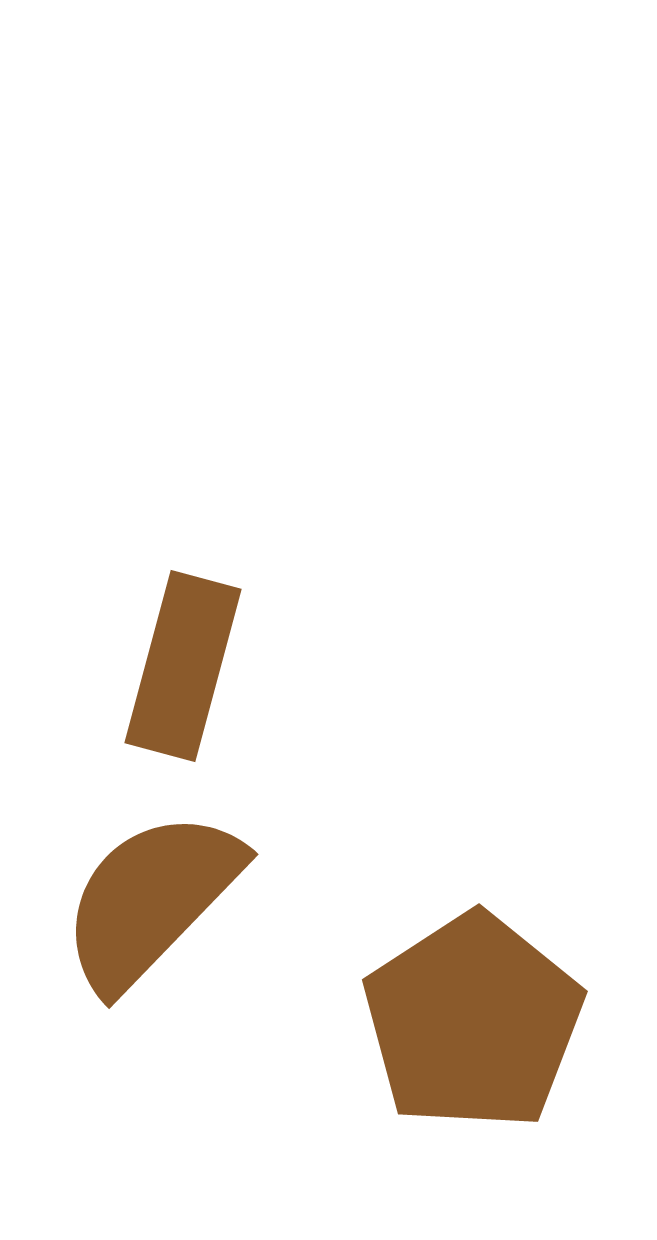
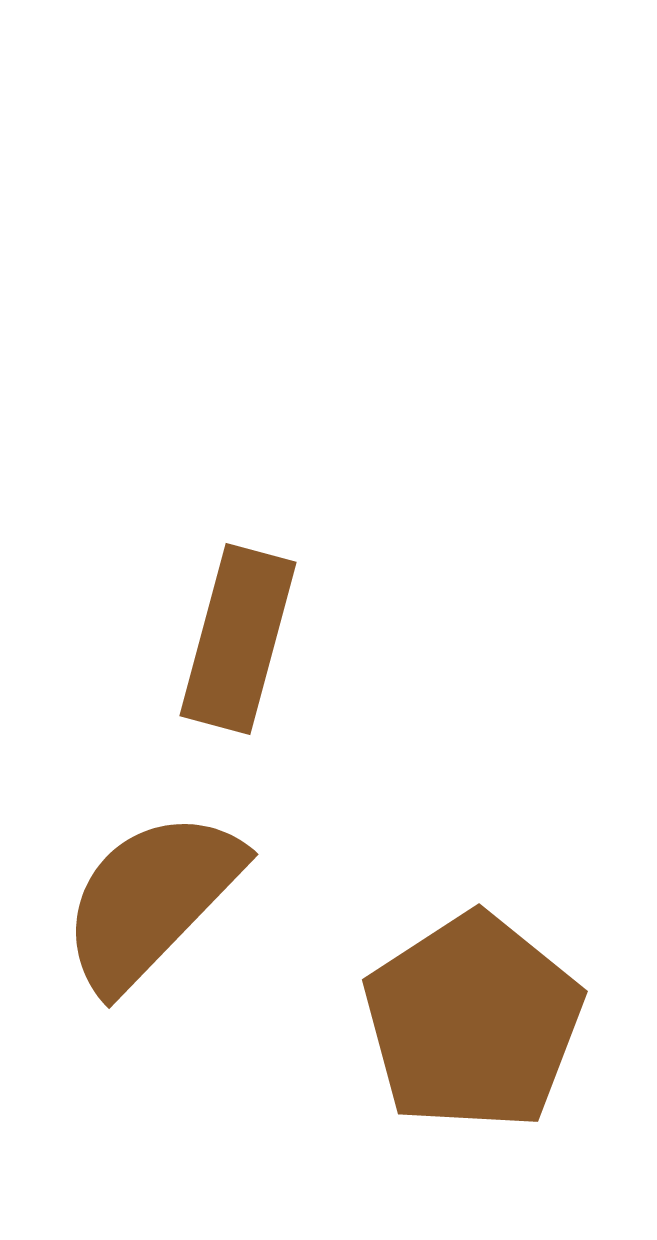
brown rectangle: moved 55 px right, 27 px up
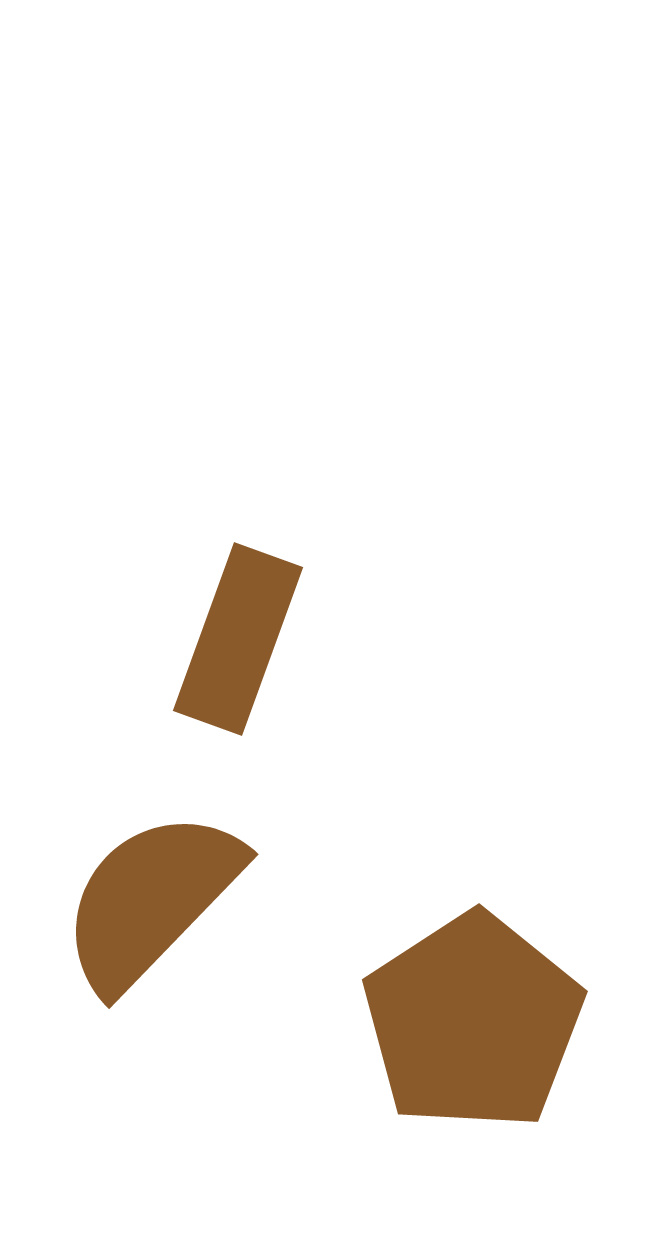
brown rectangle: rotated 5 degrees clockwise
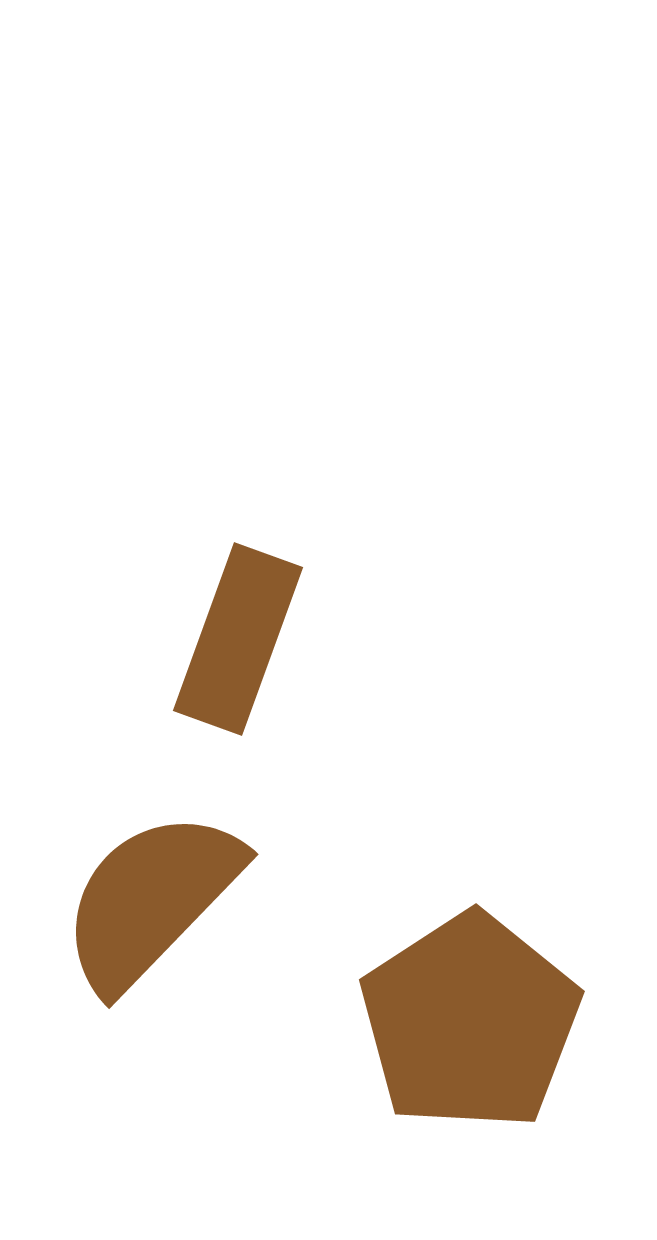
brown pentagon: moved 3 px left
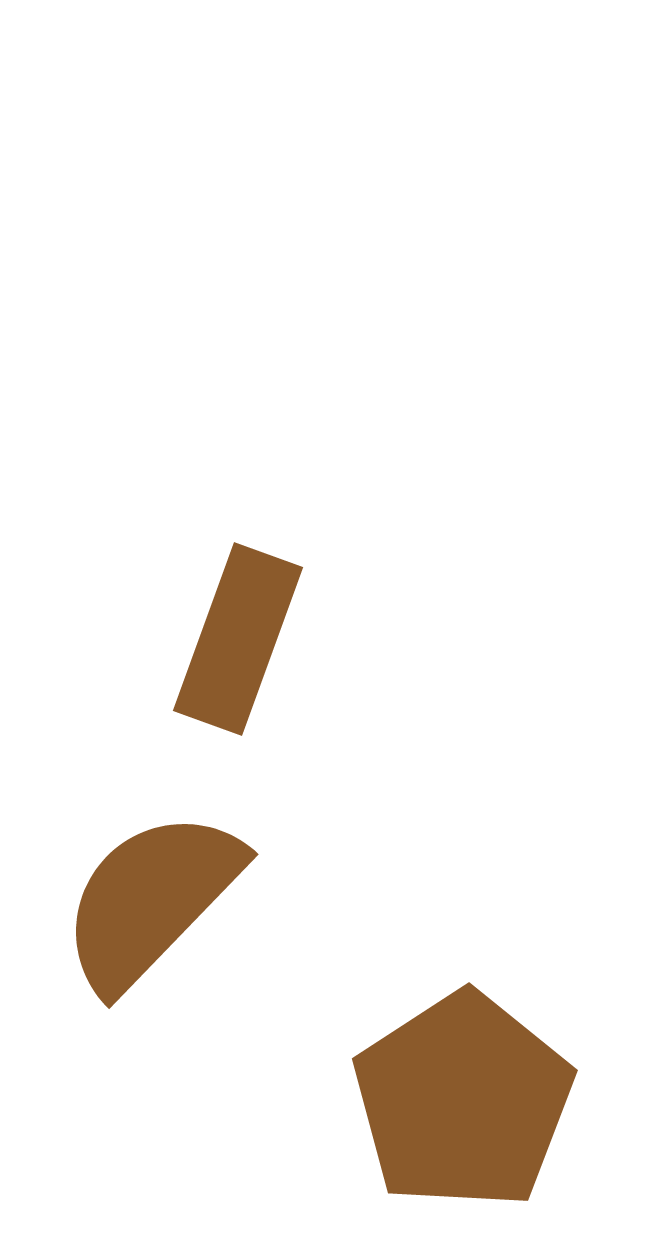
brown pentagon: moved 7 px left, 79 px down
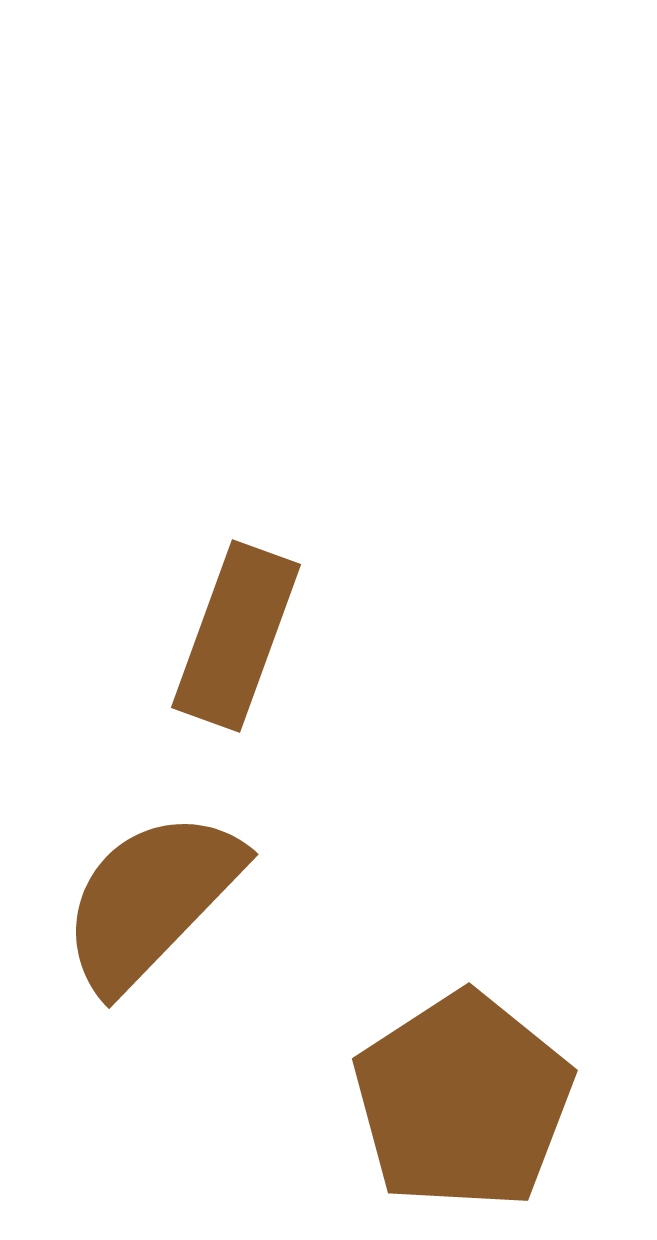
brown rectangle: moved 2 px left, 3 px up
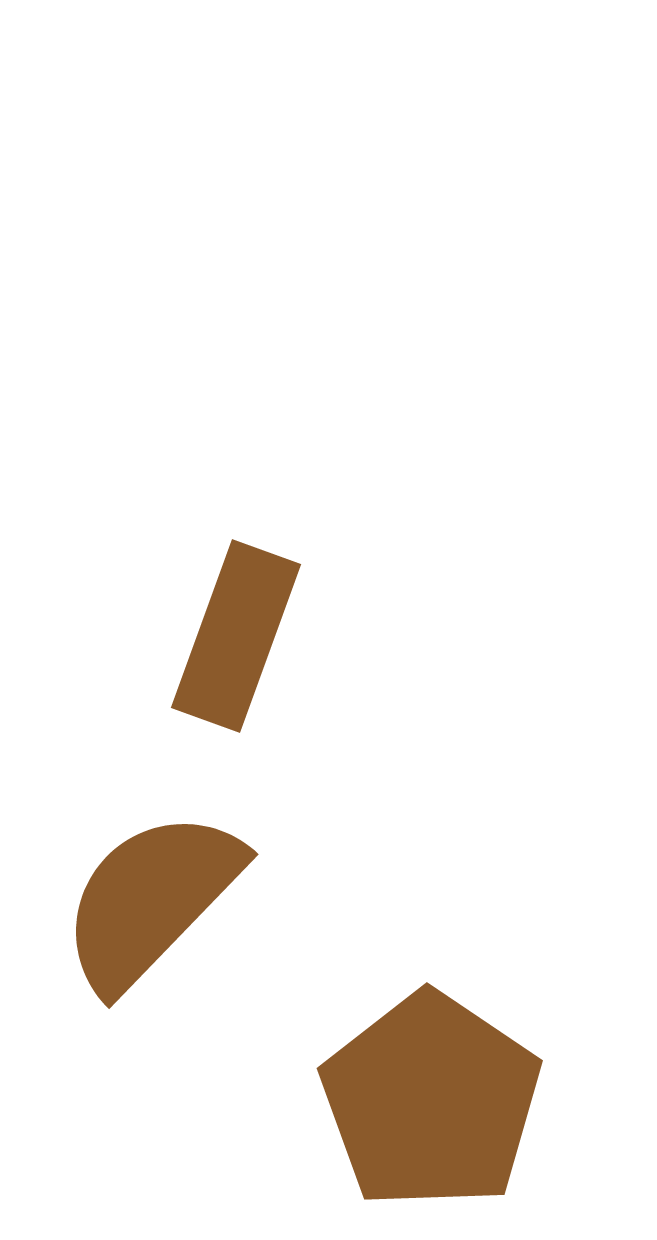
brown pentagon: moved 32 px left; rotated 5 degrees counterclockwise
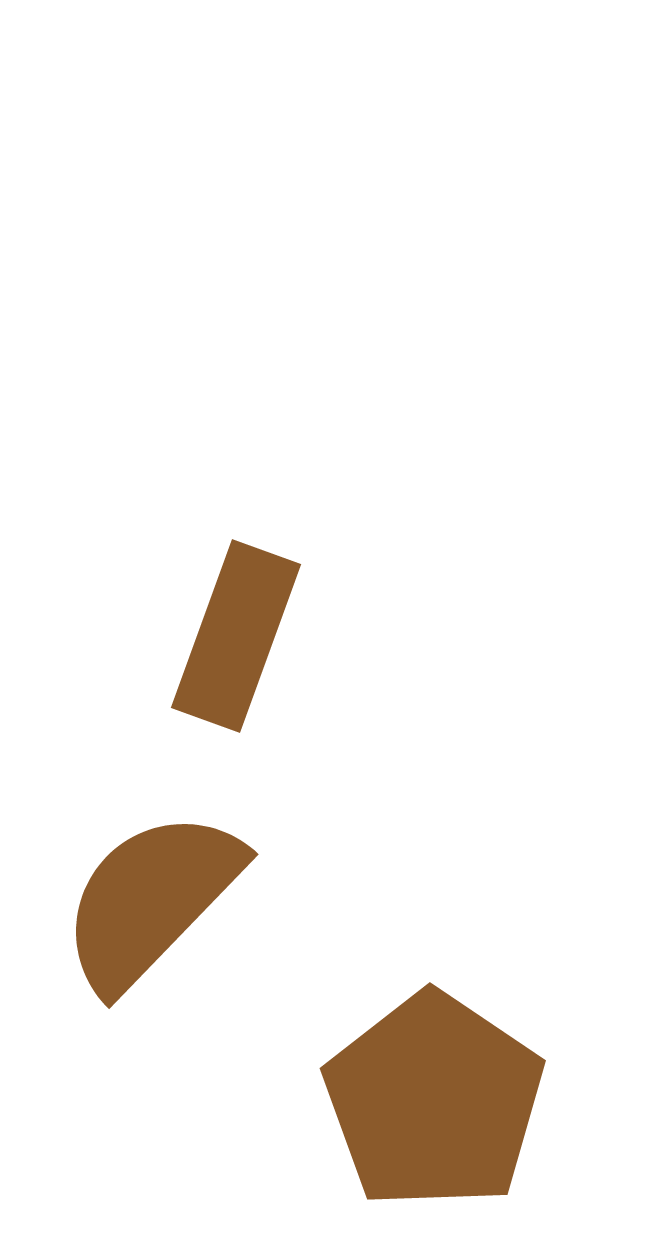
brown pentagon: moved 3 px right
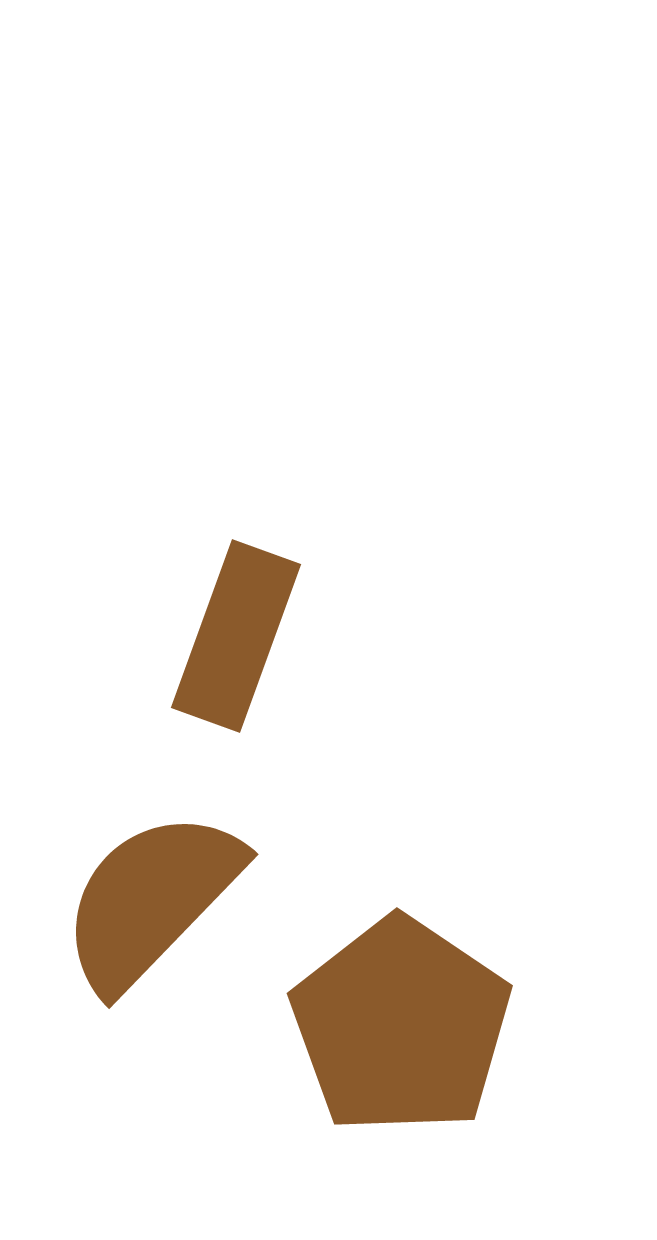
brown pentagon: moved 33 px left, 75 px up
